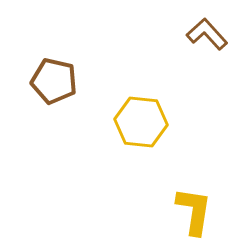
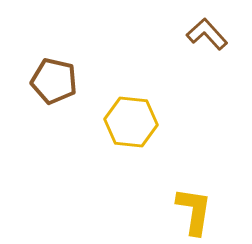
yellow hexagon: moved 10 px left
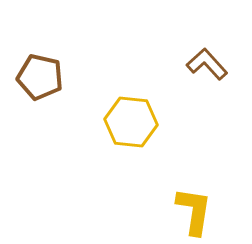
brown L-shape: moved 30 px down
brown pentagon: moved 14 px left, 4 px up
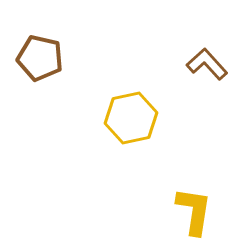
brown pentagon: moved 19 px up
yellow hexagon: moved 4 px up; rotated 18 degrees counterclockwise
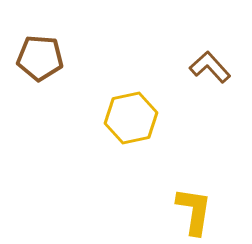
brown pentagon: rotated 9 degrees counterclockwise
brown L-shape: moved 3 px right, 3 px down
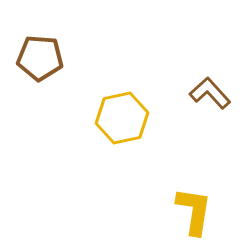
brown L-shape: moved 26 px down
yellow hexagon: moved 9 px left
